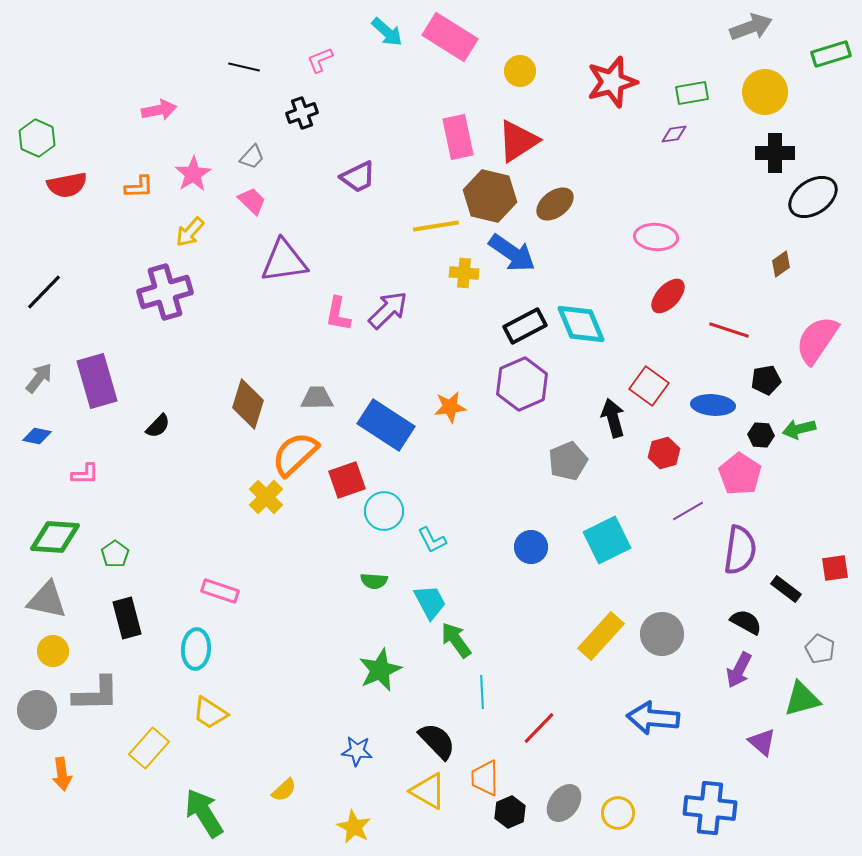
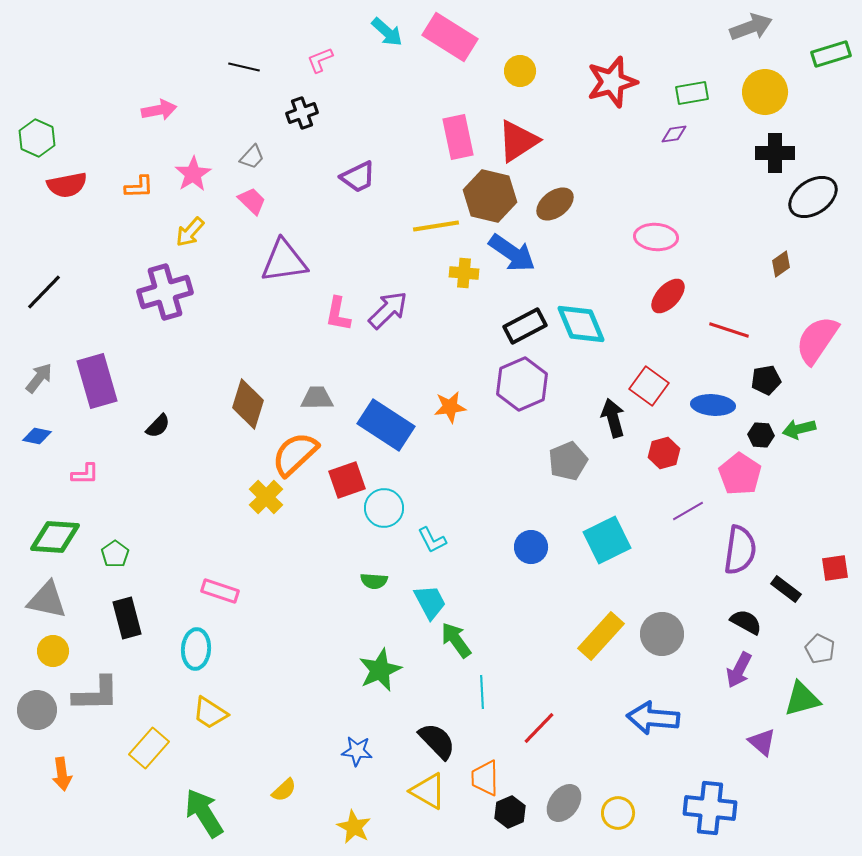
cyan circle at (384, 511): moved 3 px up
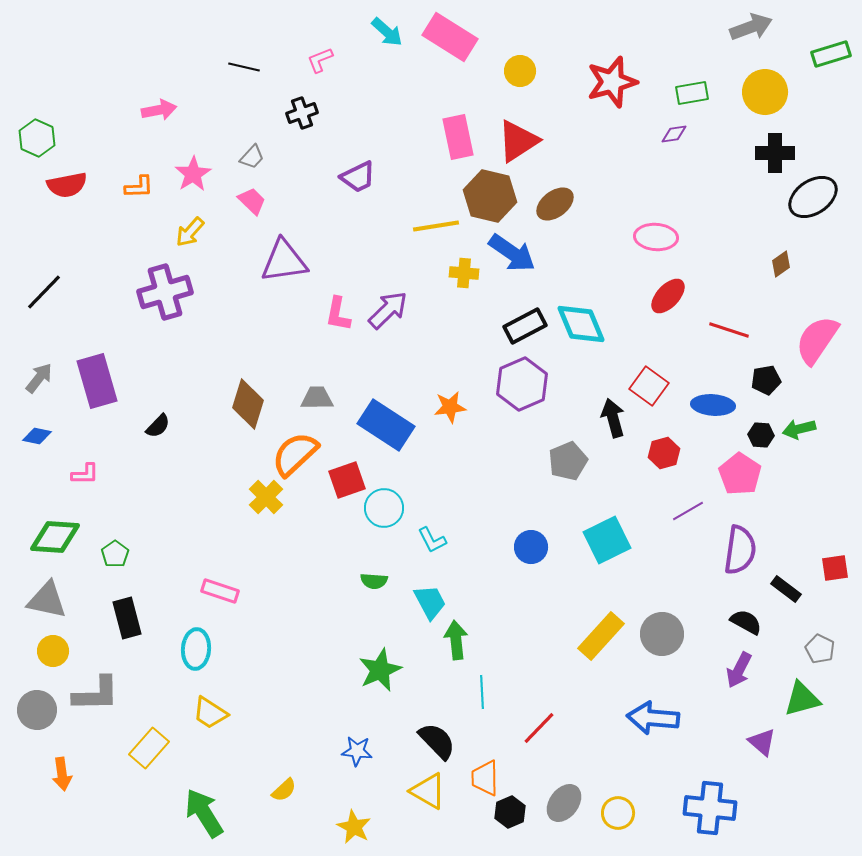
green arrow at (456, 640): rotated 30 degrees clockwise
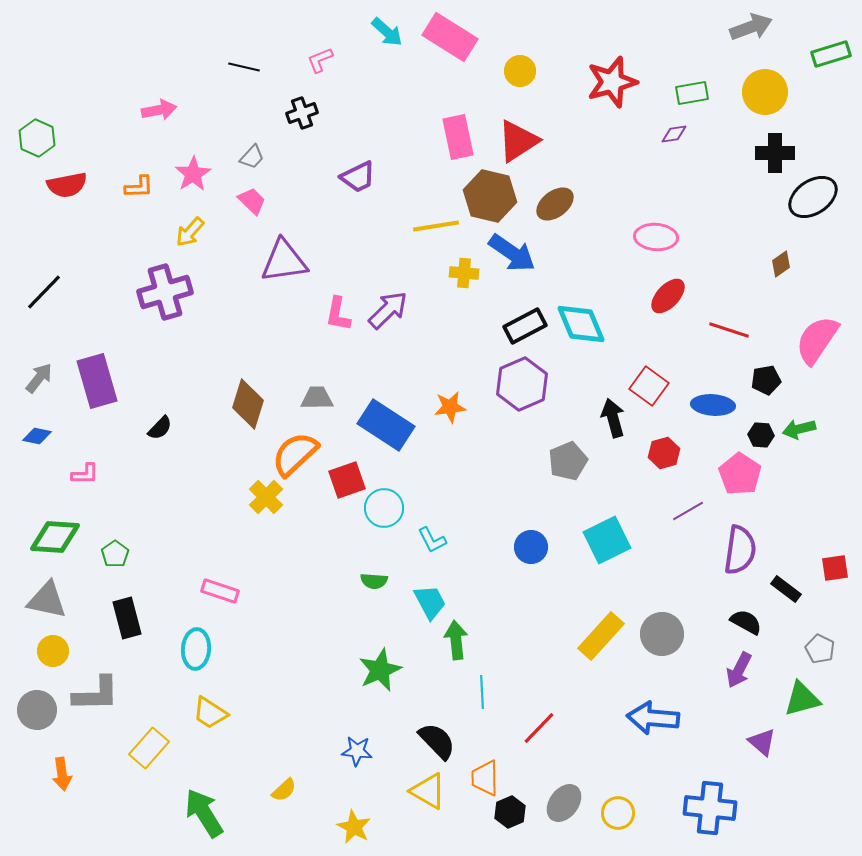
black semicircle at (158, 426): moved 2 px right, 2 px down
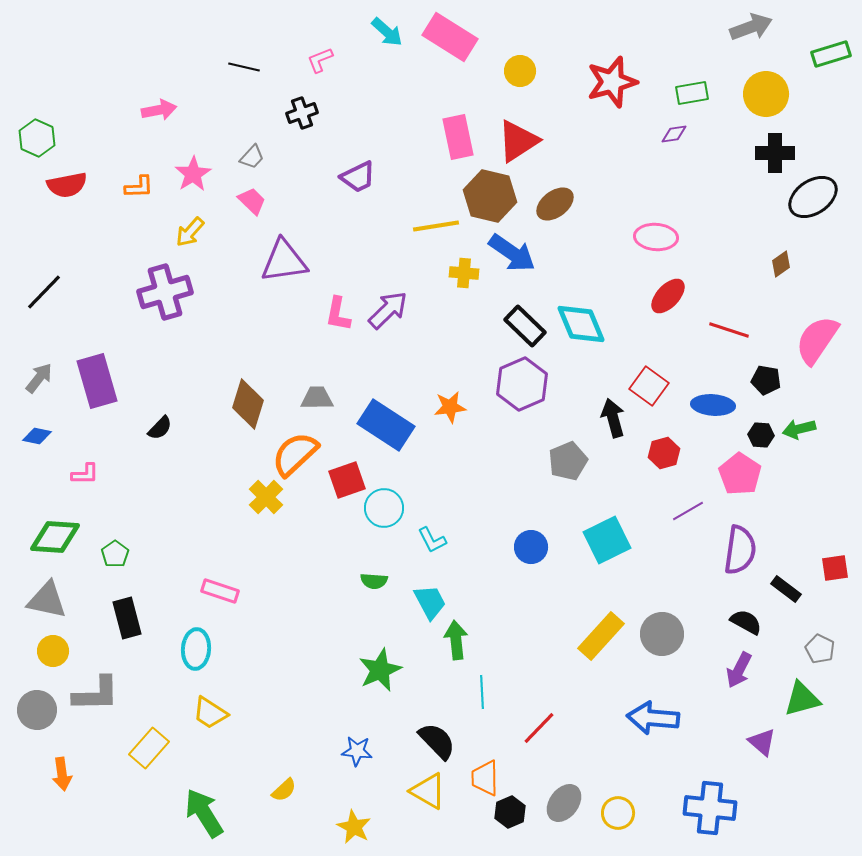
yellow circle at (765, 92): moved 1 px right, 2 px down
black rectangle at (525, 326): rotated 72 degrees clockwise
black pentagon at (766, 380): rotated 20 degrees clockwise
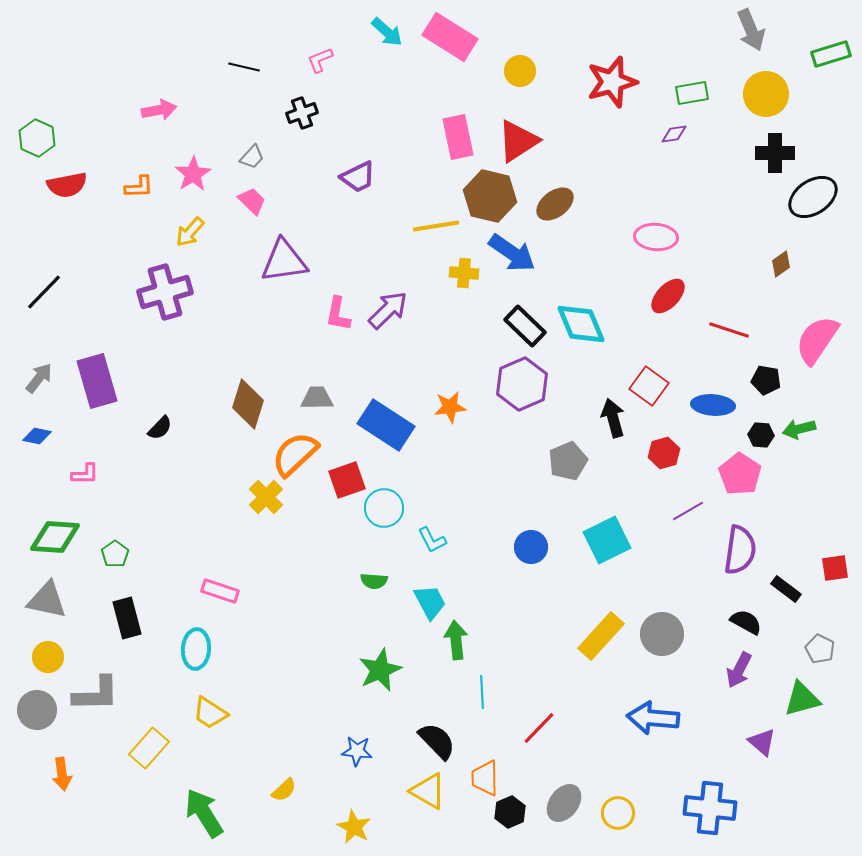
gray arrow at (751, 27): moved 3 px down; rotated 87 degrees clockwise
yellow circle at (53, 651): moved 5 px left, 6 px down
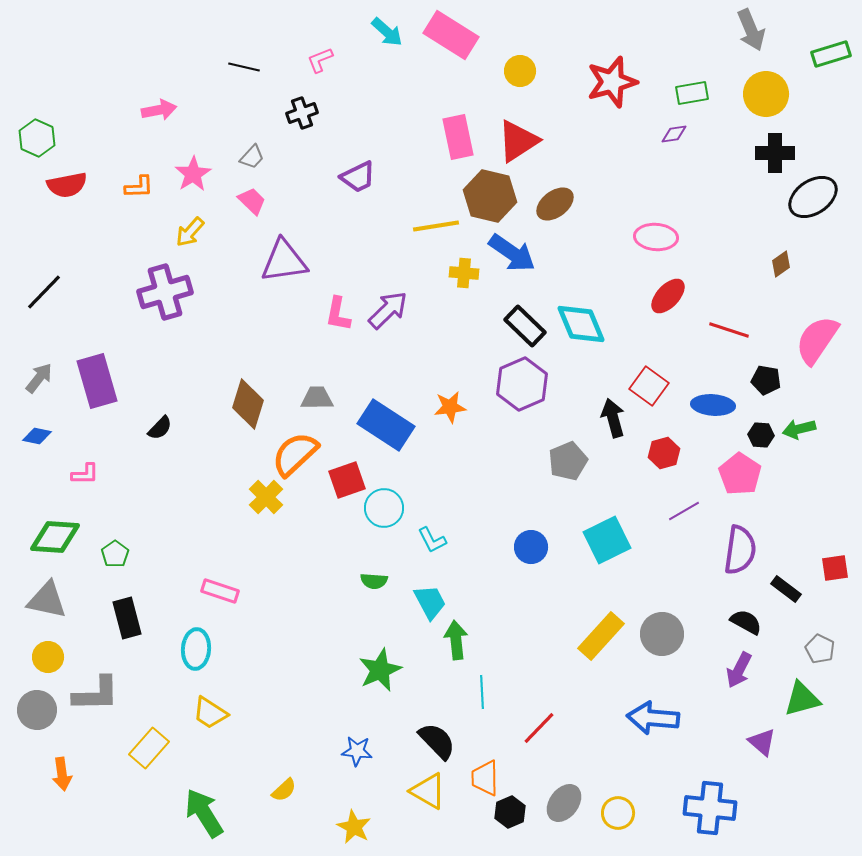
pink rectangle at (450, 37): moved 1 px right, 2 px up
purple line at (688, 511): moved 4 px left
